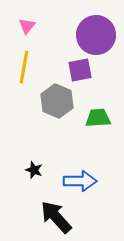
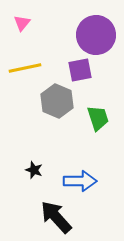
pink triangle: moved 5 px left, 3 px up
yellow line: moved 1 px right, 1 px down; rotated 68 degrees clockwise
green trapezoid: rotated 76 degrees clockwise
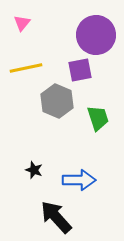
yellow line: moved 1 px right
blue arrow: moved 1 px left, 1 px up
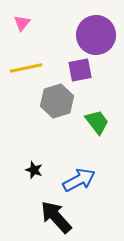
gray hexagon: rotated 20 degrees clockwise
green trapezoid: moved 1 px left, 4 px down; rotated 20 degrees counterclockwise
blue arrow: rotated 28 degrees counterclockwise
